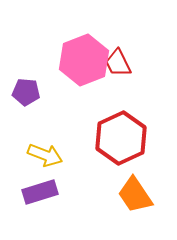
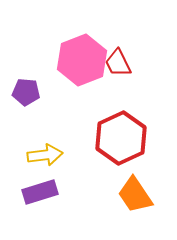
pink hexagon: moved 2 px left
yellow arrow: rotated 28 degrees counterclockwise
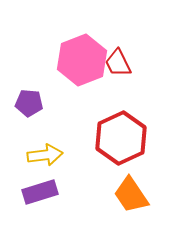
purple pentagon: moved 3 px right, 11 px down
orange trapezoid: moved 4 px left
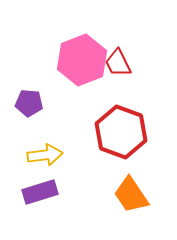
red hexagon: moved 6 px up; rotated 15 degrees counterclockwise
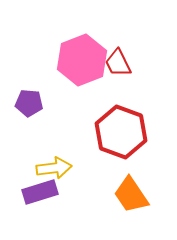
yellow arrow: moved 9 px right, 13 px down
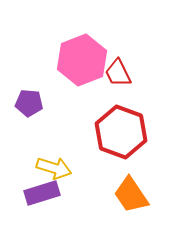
red trapezoid: moved 10 px down
yellow arrow: rotated 24 degrees clockwise
purple rectangle: moved 2 px right, 1 px down
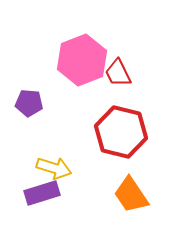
red hexagon: rotated 6 degrees counterclockwise
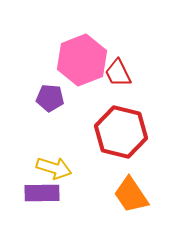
purple pentagon: moved 21 px right, 5 px up
purple rectangle: rotated 16 degrees clockwise
